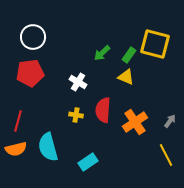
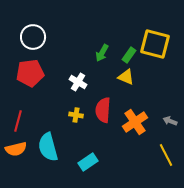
green arrow: rotated 18 degrees counterclockwise
gray arrow: rotated 104 degrees counterclockwise
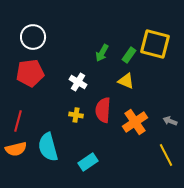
yellow triangle: moved 4 px down
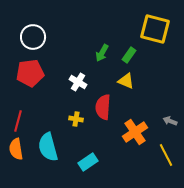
yellow square: moved 15 px up
red semicircle: moved 3 px up
yellow cross: moved 4 px down
orange cross: moved 10 px down
orange semicircle: rotated 95 degrees clockwise
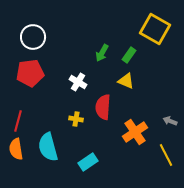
yellow square: rotated 16 degrees clockwise
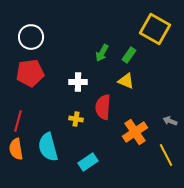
white circle: moved 2 px left
white cross: rotated 30 degrees counterclockwise
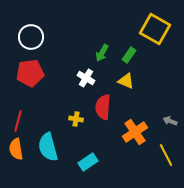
white cross: moved 8 px right, 4 px up; rotated 30 degrees clockwise
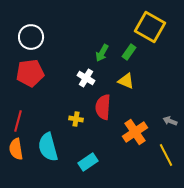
yellow square: moved 5 px left, 2 px up
green rectangle: moved 3 px up
